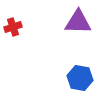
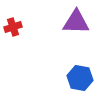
purple triangle: moved 2 px left
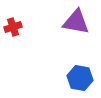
purple triangle: rotated 8 degrees clockwise
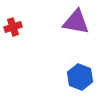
blue hexagon: moved 1 px up; rotated 10 degrees clockwise
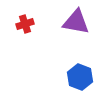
red cross: moved 12 px right, 3 px up
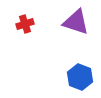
purple triangle: rotated 8 degrees clockwise
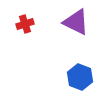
purple triangle: rotated 8 degrees clockwise
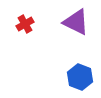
red cross: rotated 12 degrees counterclockwise
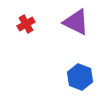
red cross: moved 1 px right
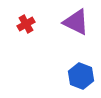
blue hexagon: moved 1 px right, 1 px up
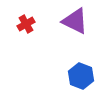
purple triangle: moved 1 px left, 1 px up
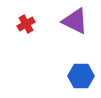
blue hexagon: rotated 20 degrees counterclockwise
